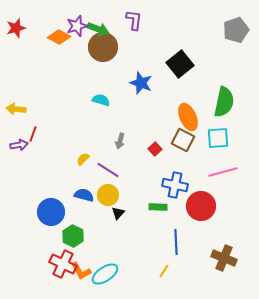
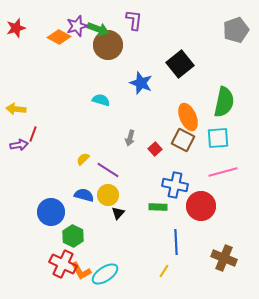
brown circle: moved 5 px right, 2 px up
gray arrow: moved 10 px right, 3 px up
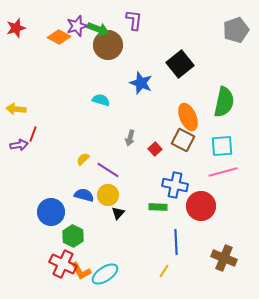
cyan square: moved 4 px right, 8 px down
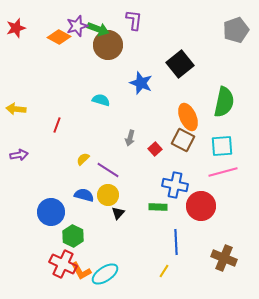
red line: moved 24 px right, 9 px up
purple arrow: moved 10 px down
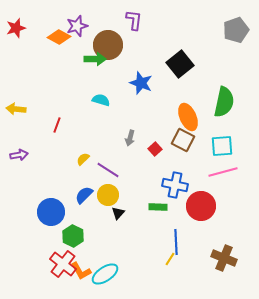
green arrow: moved 3 px left, 30 px down; rotated 20 degrees counterclockwise
blue semicircle: rotated 60 degrees counterclockwise
red cross: rotated 12 degrees clockwise
yellow line: moved 6 px right, 12 px up
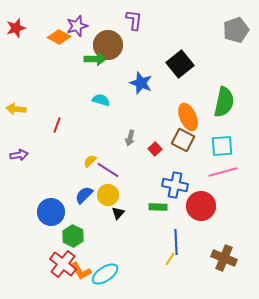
yellow semicircle: moved 7 px right, 2 px down
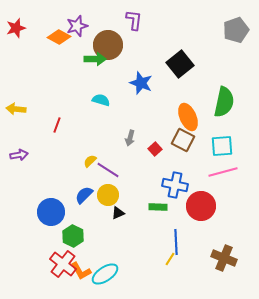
black triangle: rotated 24 degrees clockwise
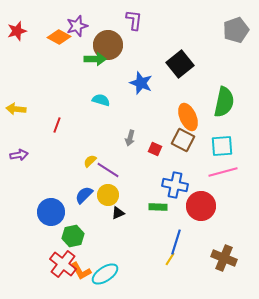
red star: moved 1 px right, 3 px down
red square: rotated 24 degrees counterclockwise
green hexagon: rotated 20 degrees clockwise
blue line: rotated 20 degrees clockwise
